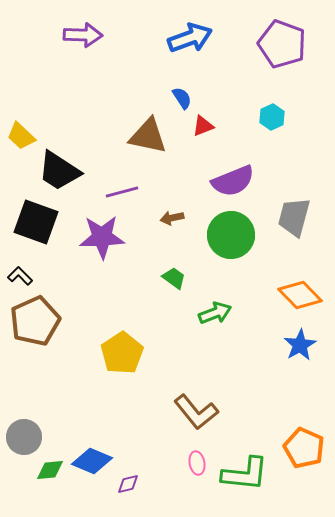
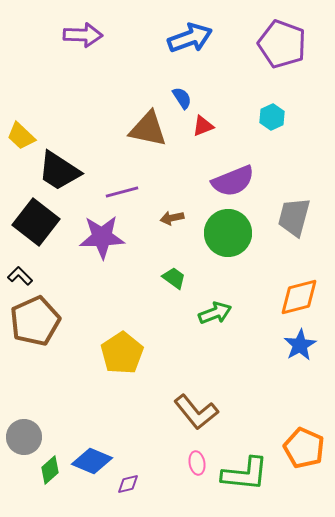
brown triangle: moved 7 px up
black square: rotated 18 degrees clockwise
green circle: moved 3 px left, 2 px up
orange diamond: moved 1 px left, 2 px down; rotated 60 degrees counterclockwise
green diamond: rotated 36 degrees counterclockwise
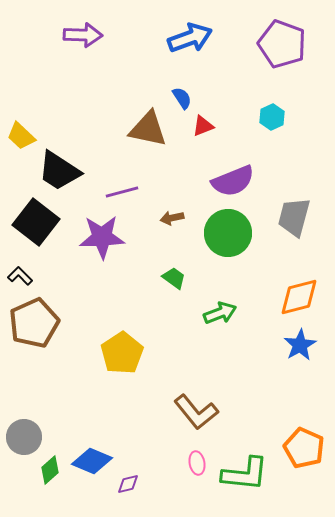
green arrow: moved 5 px right
brown pentagon: moved 1 px left, 2 px down
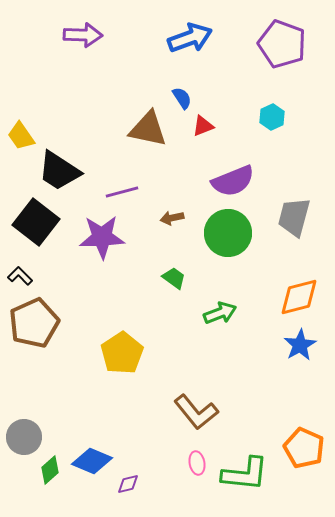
yellow trapezoid: rotated 12 degrees clockwise
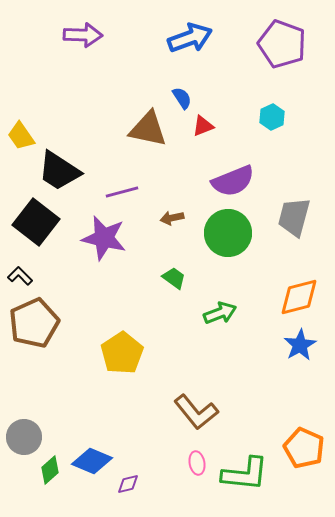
purple star: moved 2 px right, 1 px down; rotated 15 degrees clockwise
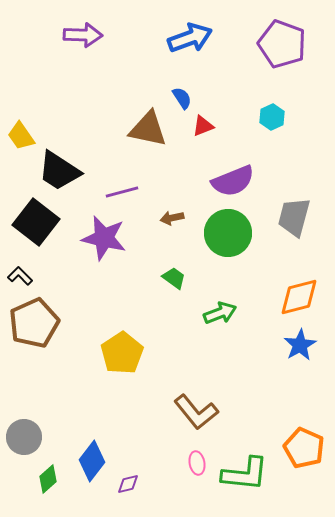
blue diamond: rotated 75 degrees counterclockwise
green diamond: moved 2 px left, 9 px down
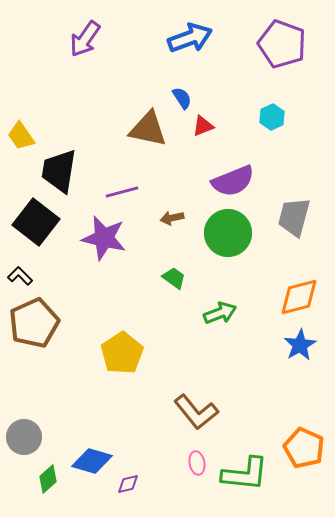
purple arrow: moved 2 px right, 4 px down; rotated 123 degrees clockwise
black trapezoid: rotated 66 degrees clockwise
blue diamond: rotated 69 degrees clockwise
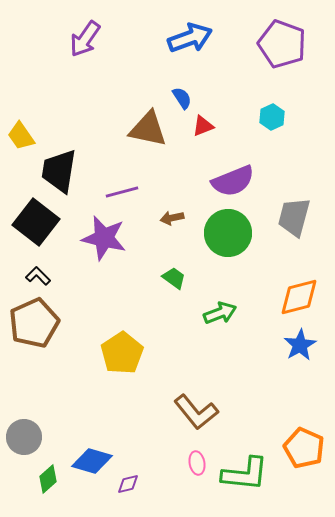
black L-shape: moved 18 px right
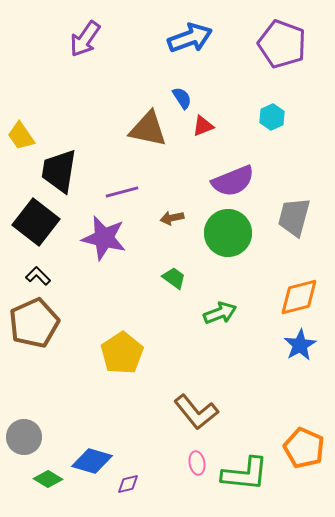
green diamond: rotated 72 degrees clockwise
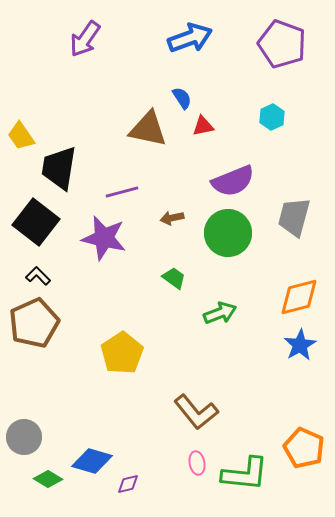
red triangle: rotated 10 degrees clockwise
black trapezoid: moved 3 px up
